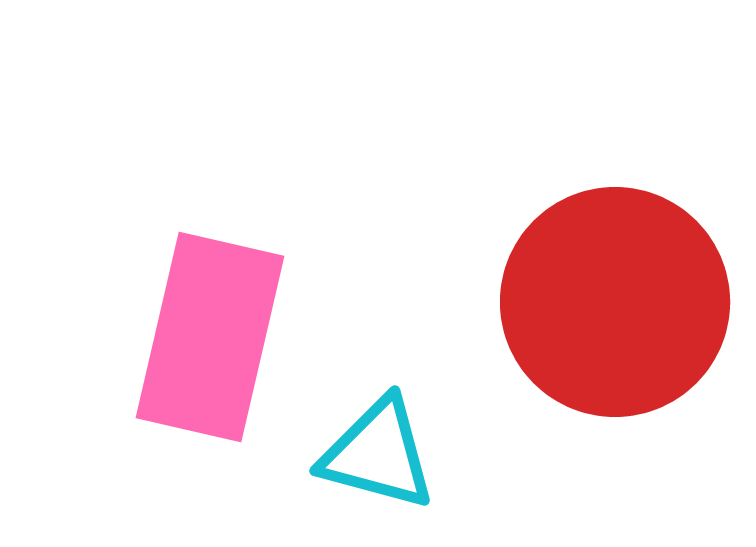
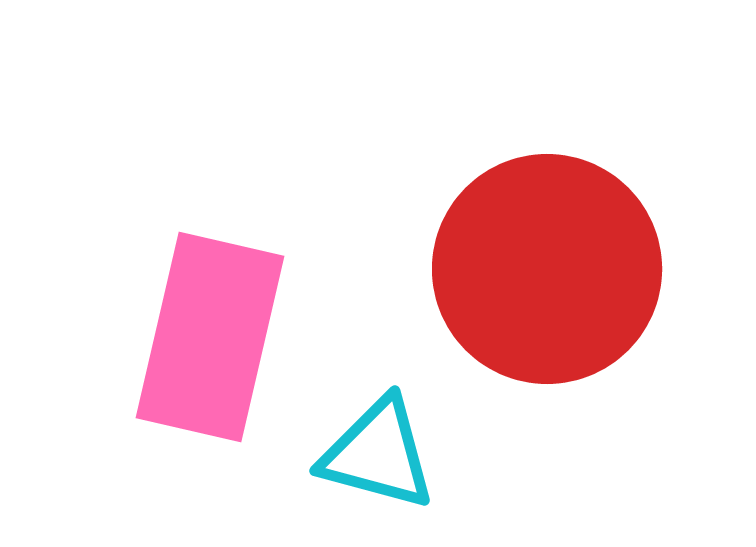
red circle: moved 68 px left, 33 px up
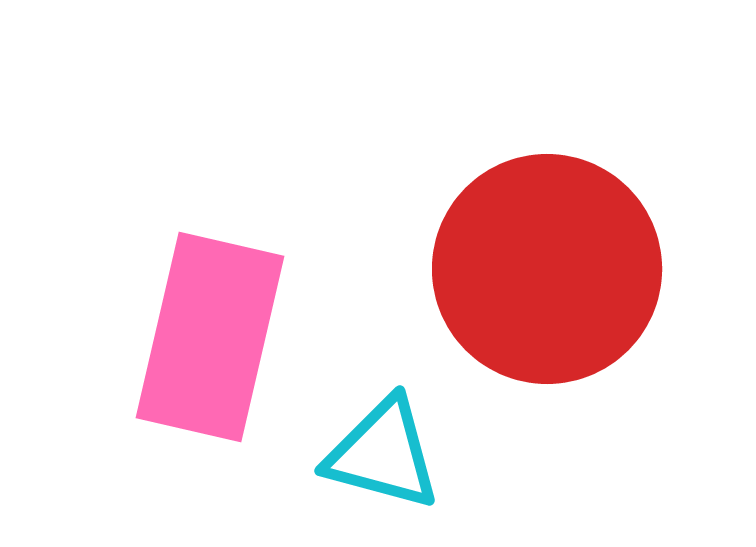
cyan triangle: moved 5 px right
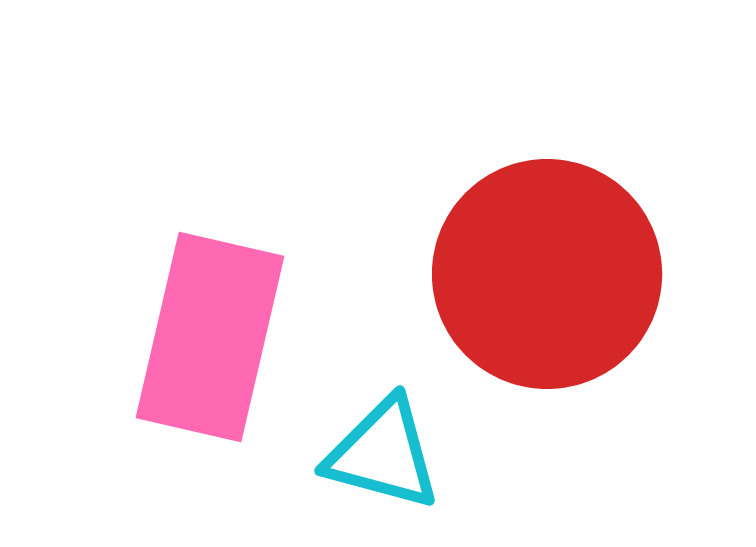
red circle: moved 5 px down
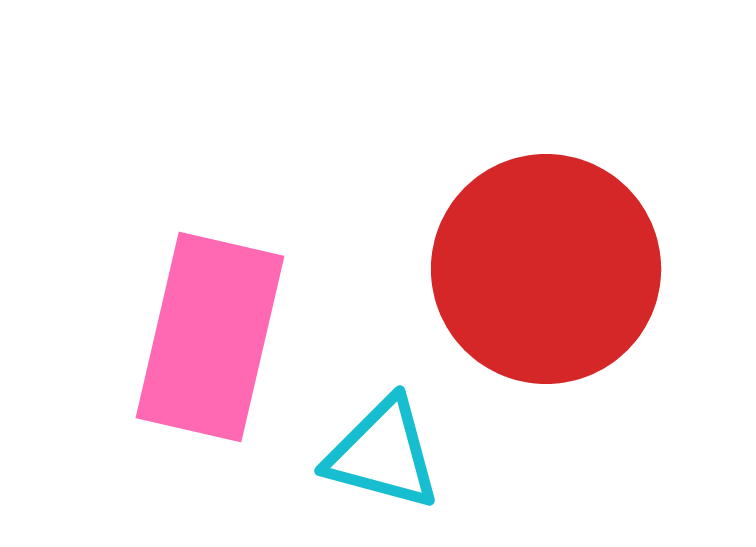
red circle: moved 1 px left, 5 px up
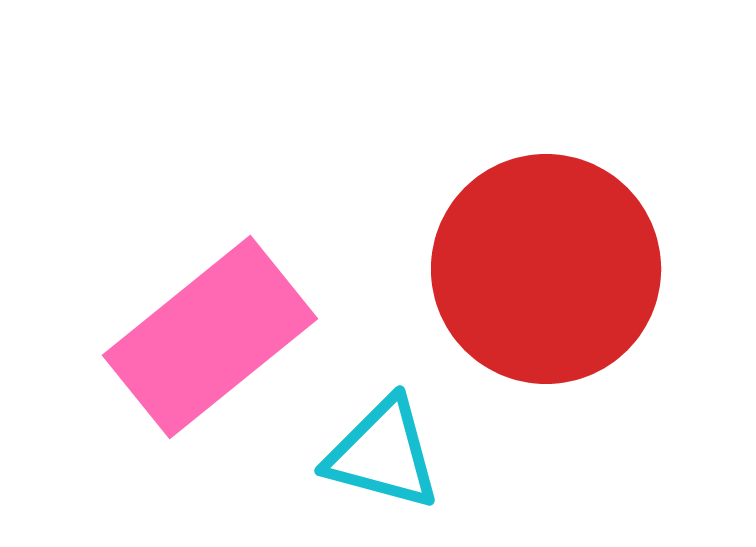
pink rectangle: rotated 38 degrees clockwise
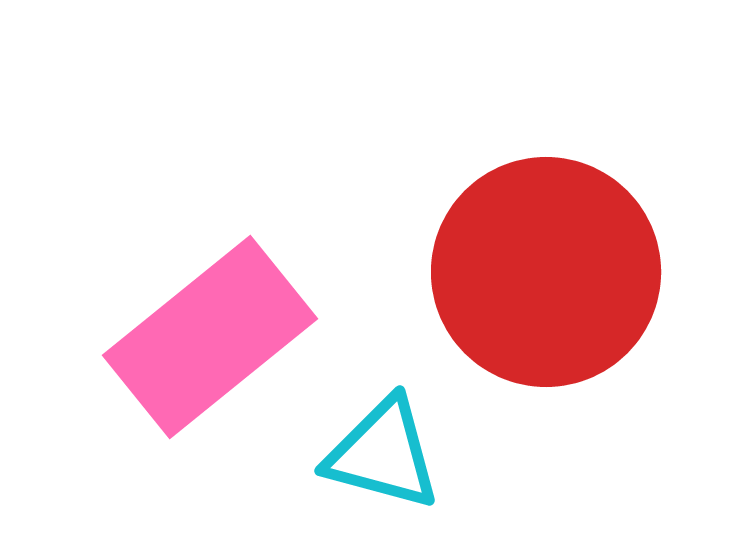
red circle: moved 3 px down
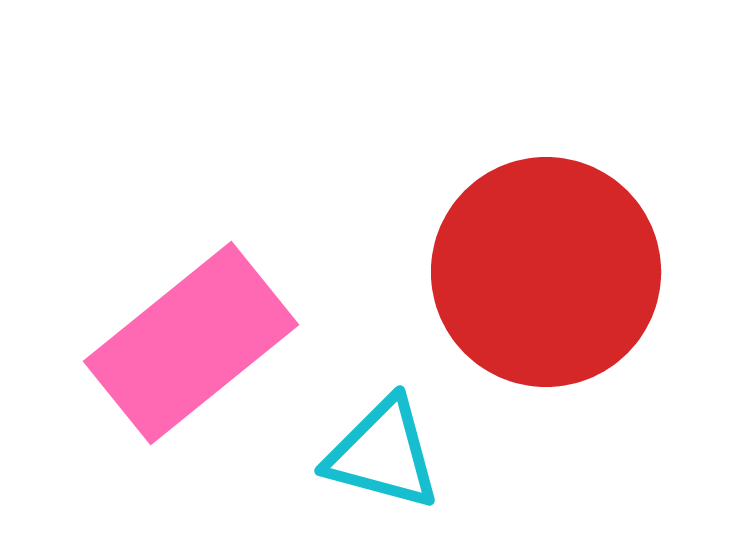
pink rectangle: moved 19 px left, 6 px down
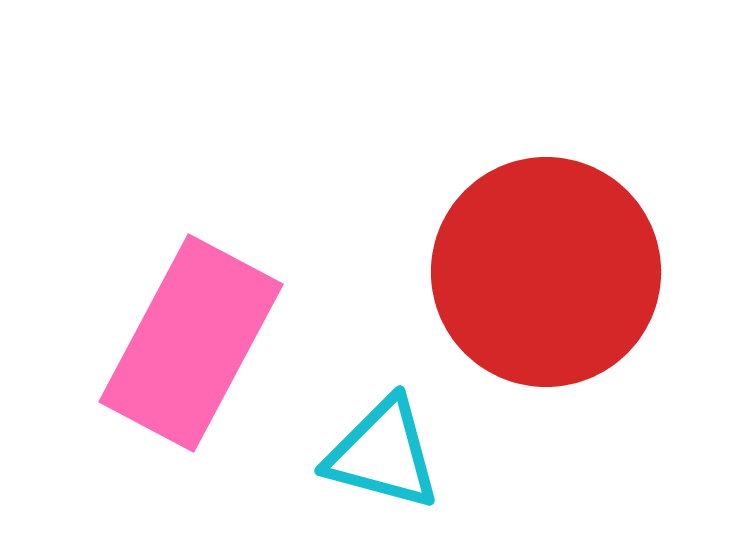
pink rectangle: rotated 23 degrees counterclockwise
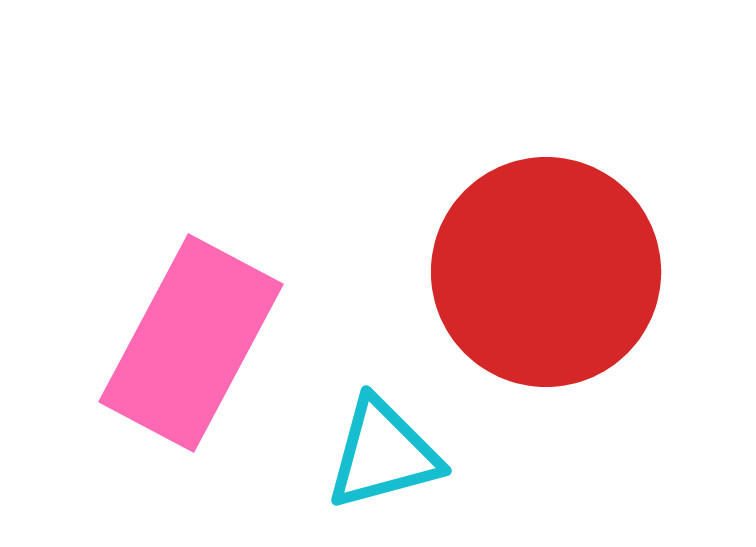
cyan triangle: rotated 30 degrees counterclockwise
